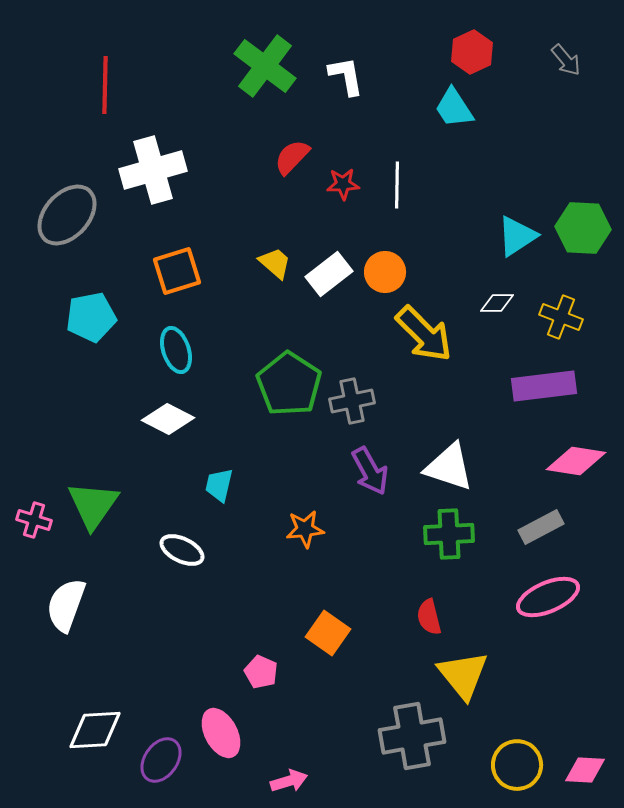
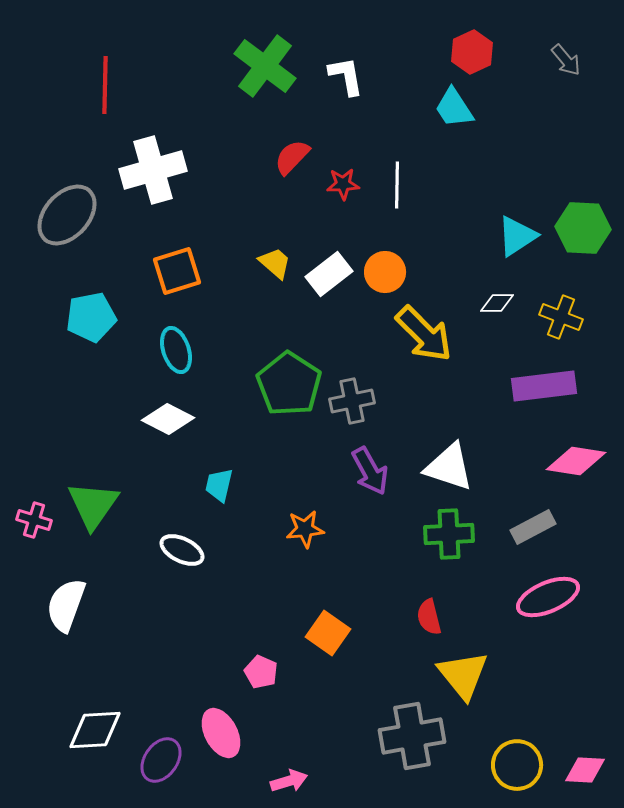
gray rectangle at (541, 527): moved 8 px left
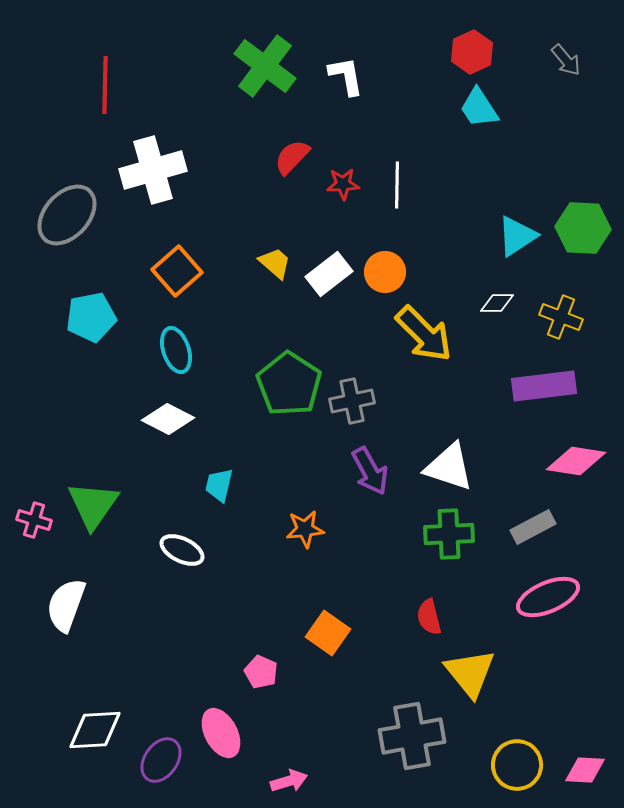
cyan trapezoid at (454, 108): moved 25 px right
orange square at (177, 271): rotated 24 degrees counterclockwise
yellow triangle at (463, 675): moved 7 px right, 2 px up
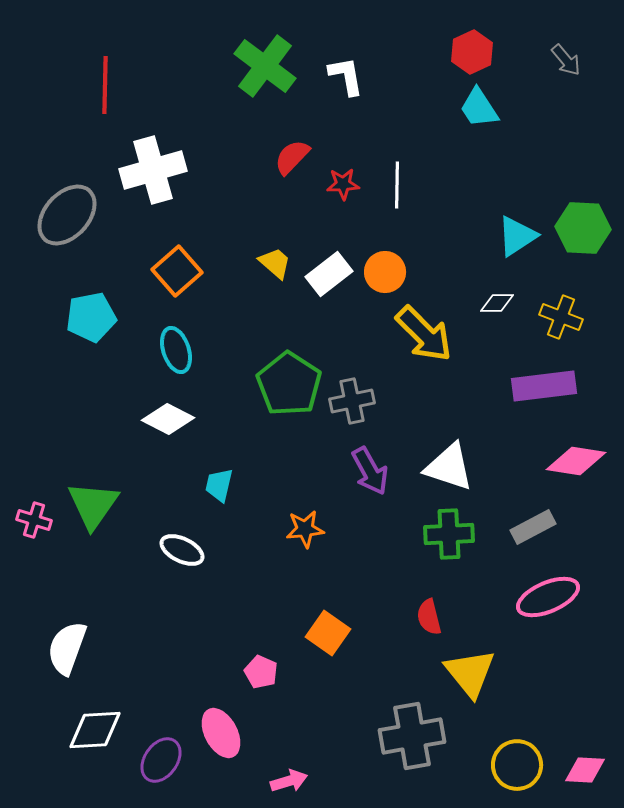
white semicircle at (66, 605): moved 1 px right, 43 px down
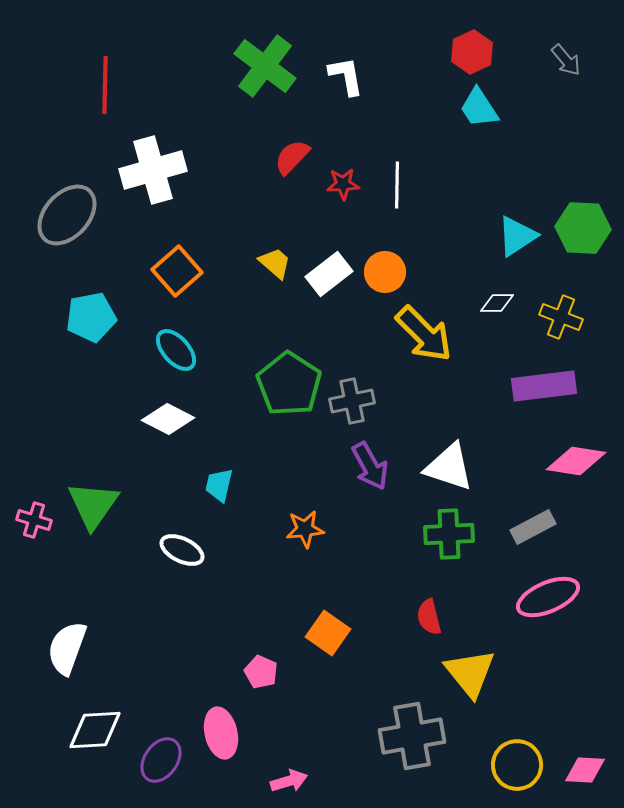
cyan ellipse at (176, 350): rotated 24 degrees counterclockwise
purple arrow at (370, 471): moved 5 px up
pink ellipse at (221, 733): rotated 15 degrees clockwise
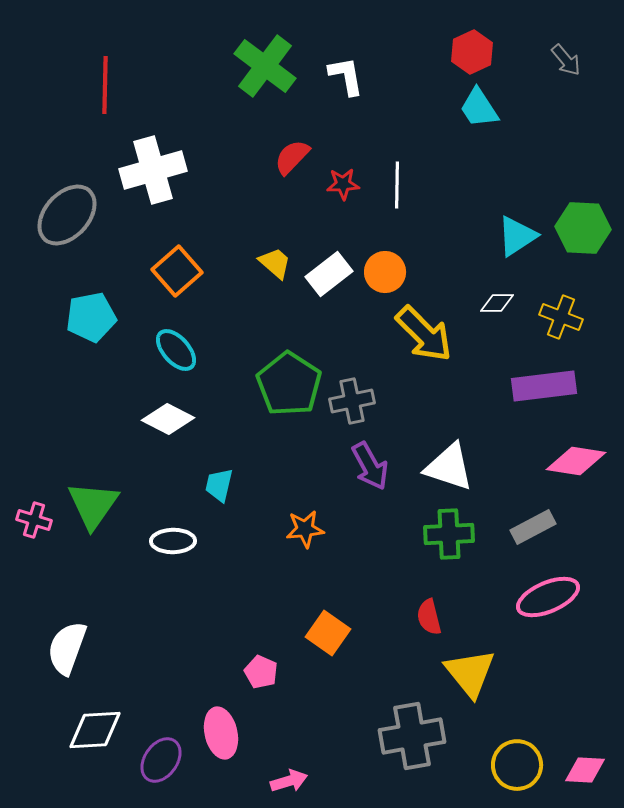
white ellipse at (182, 550): moved 9 px left, 9 px up; rotated 27 degrees counterclockwise
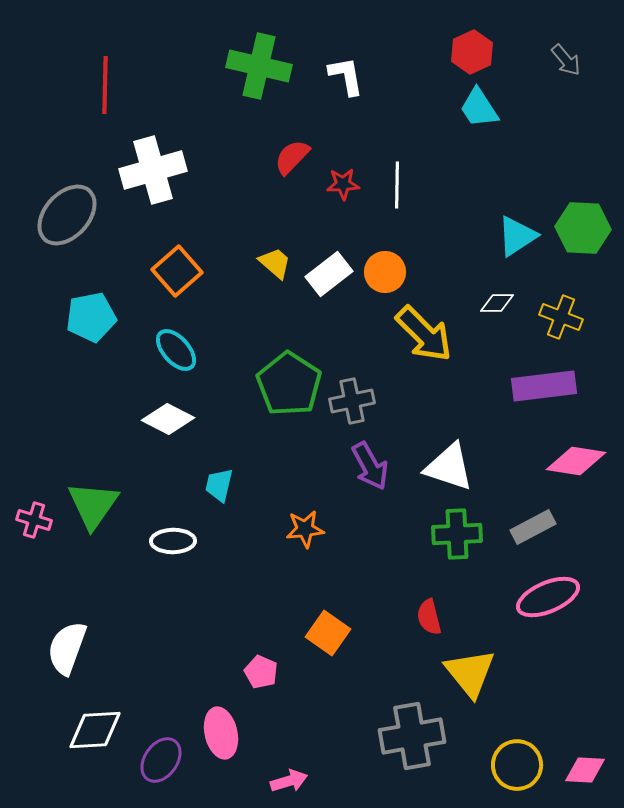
green cross at (265, 66): moved 6 px left; rotated 24 degrees counterclockwise
green cross at (449, 534): moved 8 px right
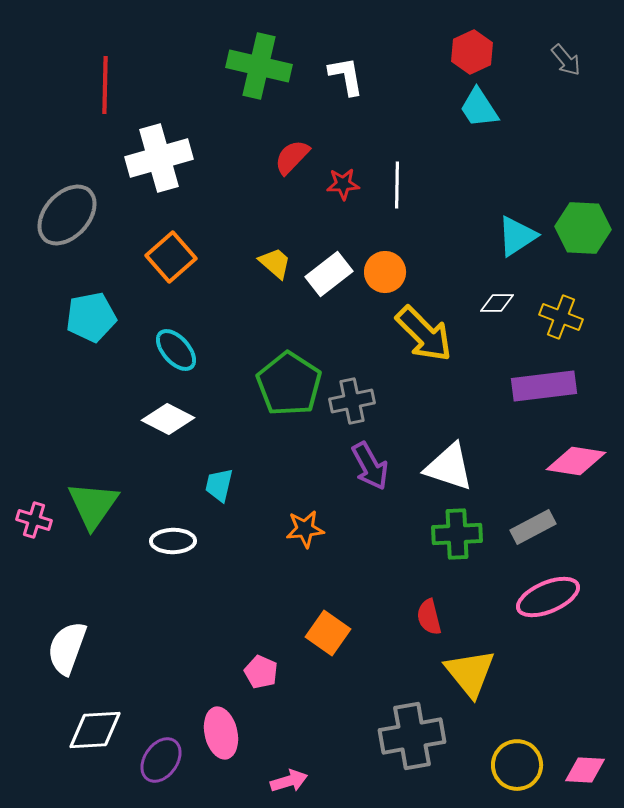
white cross at (153, 170): moved 6 px right, 12 px up
orange square at (177, 271): moved 6 px left, 14 px up
